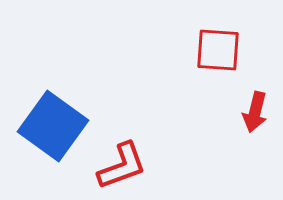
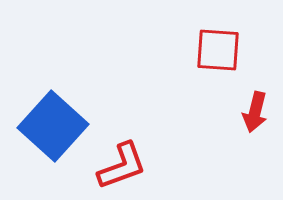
blue square: rotated 6 degrees clockwise
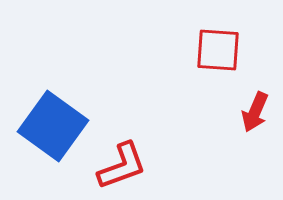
red arrow: rotated 9 degrees clockwise
blue square: rotated 6 degrees counterclockwise
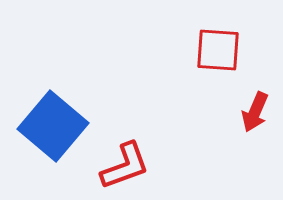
blue square: rotated 4 degrees clockwise
red L-shape: moved 3 px right
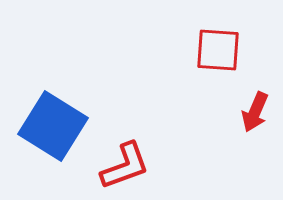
blue square: rotated 8 degrees counterclockwise
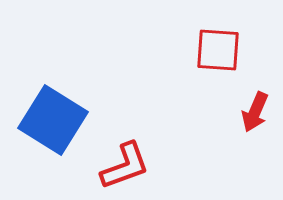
blue square: moved 6 px up
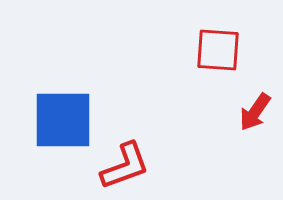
red arrow: rotated 12 degrees clockwise
blue square: moved 10 px right; rotated 32 degrees counterclockwise
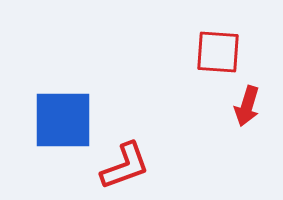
red square: moved 2 px down
red arrow: moved 8 px left, 6 px up; rotated 18 degrees counterclockwise
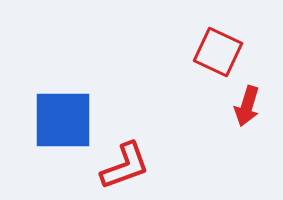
red square: rotated 21 degrees clockwise
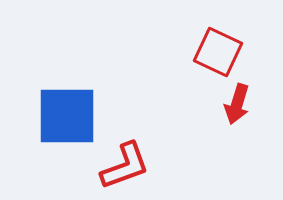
red arrow: moved 10 px left, 2 px up
blue square: moved 4 px right, 4 px up
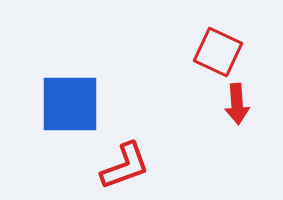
red arrow: rotated 21 degrees counterclockwise
blue square: moved 3 px right, 12 px up
